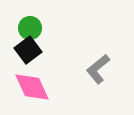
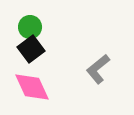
green circle: moved 1 px up
black square: moved 3 px right, 1 px up
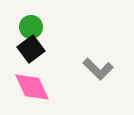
green circle: moved 1 px right
gray L-shape: rotated 96 degrees counterclockwise
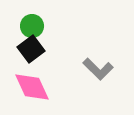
green circle: moved 1 px right, 1 px up
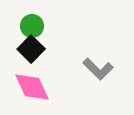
black square: rotated 8 degrees counterclockwise
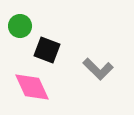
green circle: moved 12 px left
black square: moved 16 px right, 1 px down; rotated 24 degrees counterclockwise
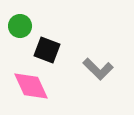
pink diamond: moved 1 px left, 1 px up
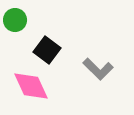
green circle: moved 5 px left, 6 px up
black square: rotated 16 degrees clockwise
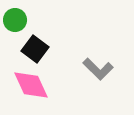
black square: moved 12 px left, 1 px up
pink diamond: moved 1 px up
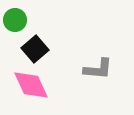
black square: rotated 12 degrees clockwise
gray L-shape: rotated 40 degrees counterclockwise
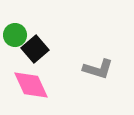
green circle: moved 15 px down
gray L-shape: rotated 12 degrees clockwise
